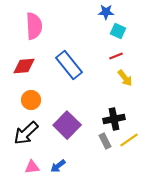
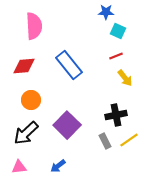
black cross: moved 2 px right, 4 px up
pink triangle: moved 13 px left
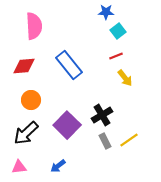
cyan square: rotated 28 degrees clockwise
black cross: moved 14 px left; rotated 20 degrees counterclockwise
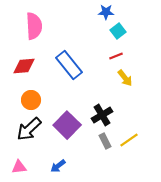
black arrow: moved 3 px right, 4 px up
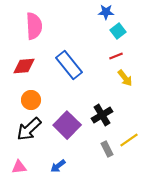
gray rectangle: moved 2 px right, 8 px down
